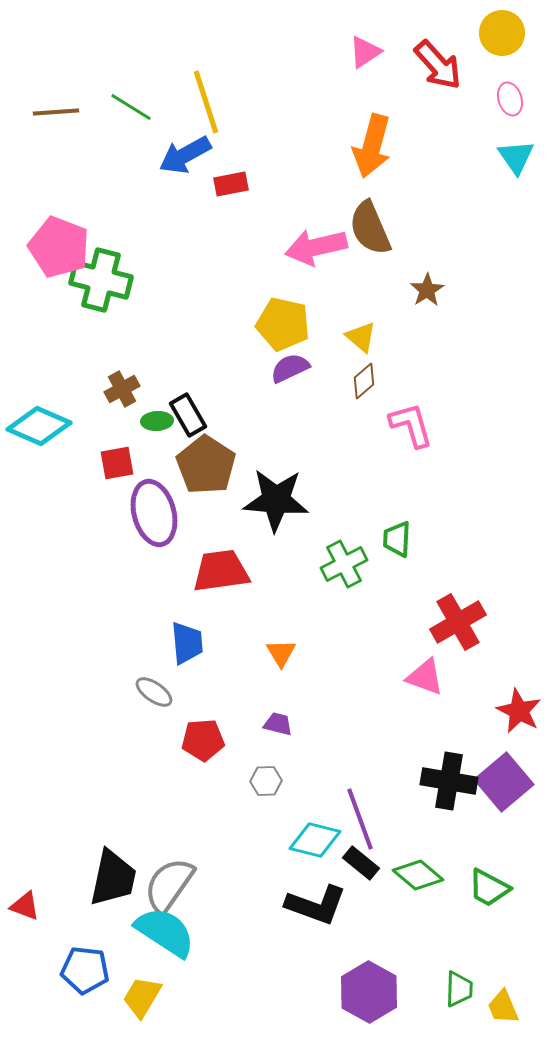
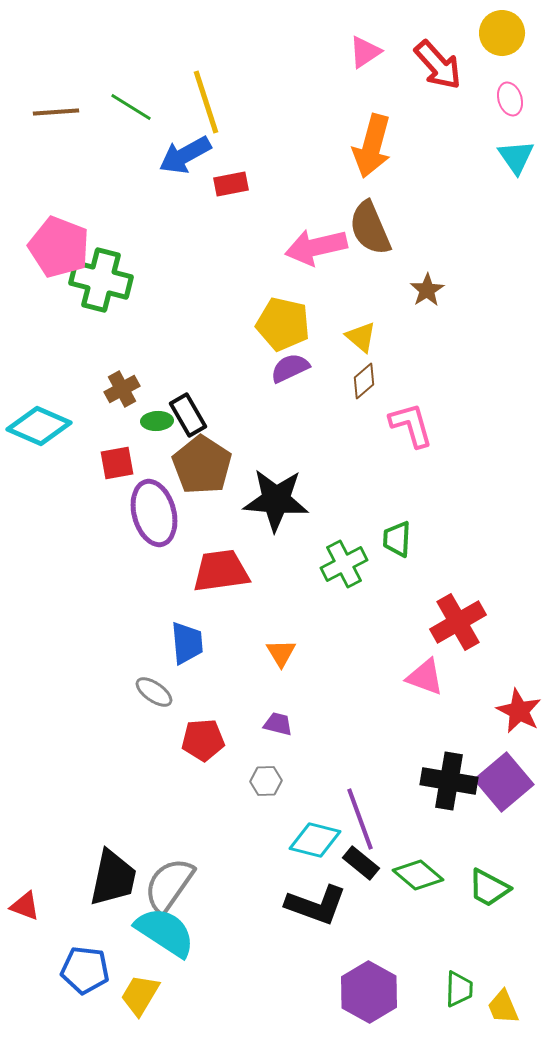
brown pentagon at (206, 465): moved 4 px left
yellow trapezoid at (142, 997): moved 2 px left, 2 px up
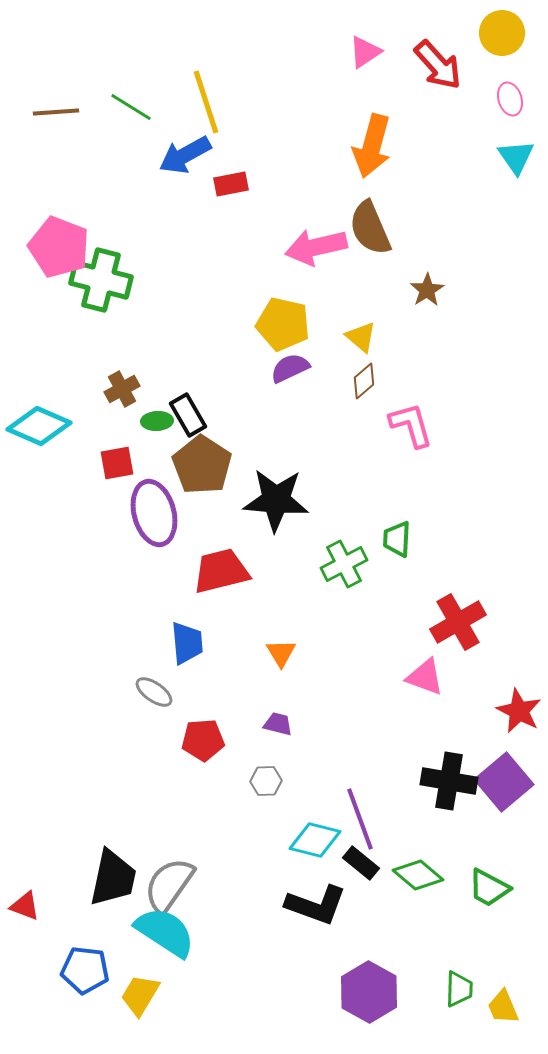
red trapezoid at (221, 571): rotated 6 degrees counterclockwise
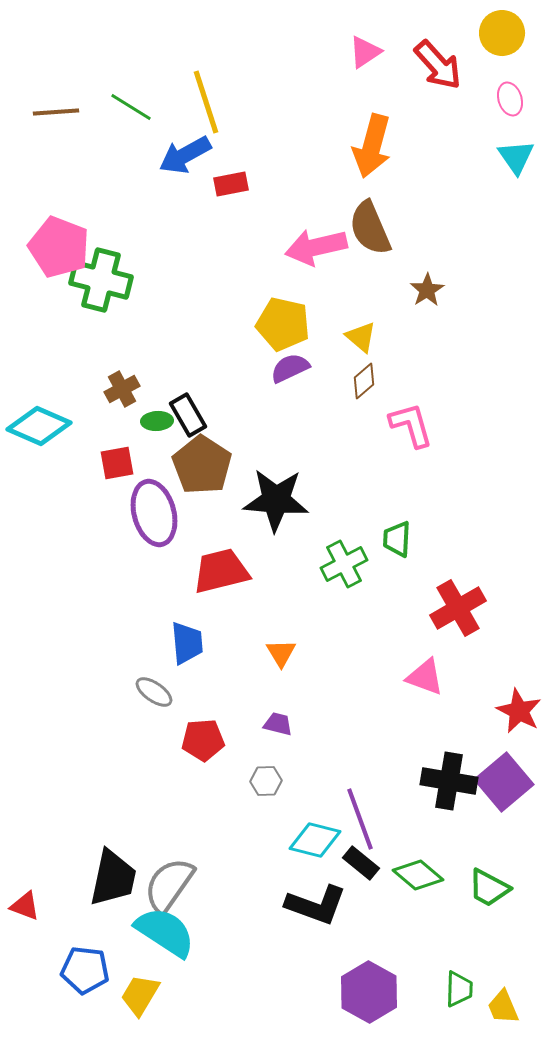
red cross at (458, 622): moved 14 px up
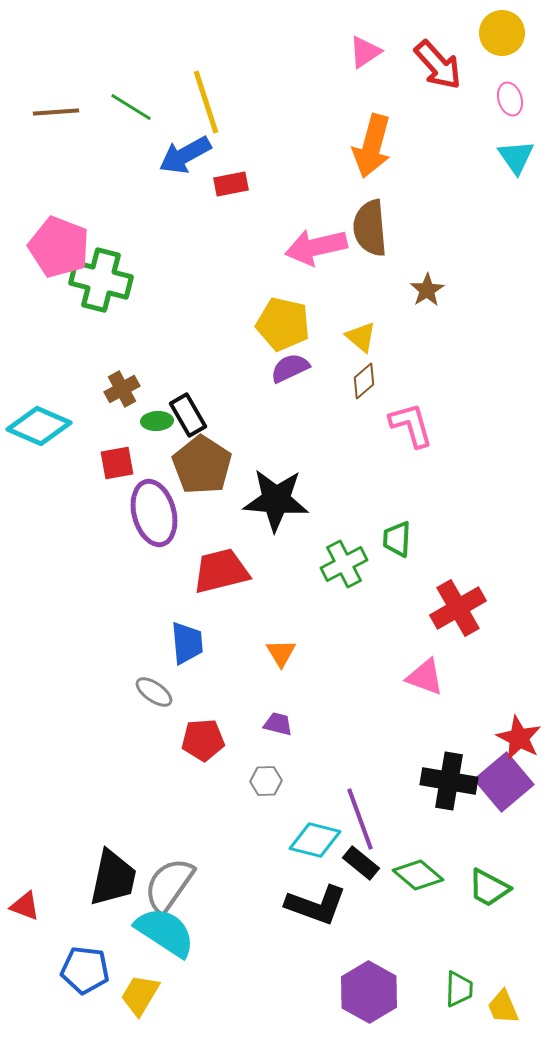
brown semicircle at (370, 228): rotated 18 degrees clockwise
red star at (519, 711): moved 27 px down
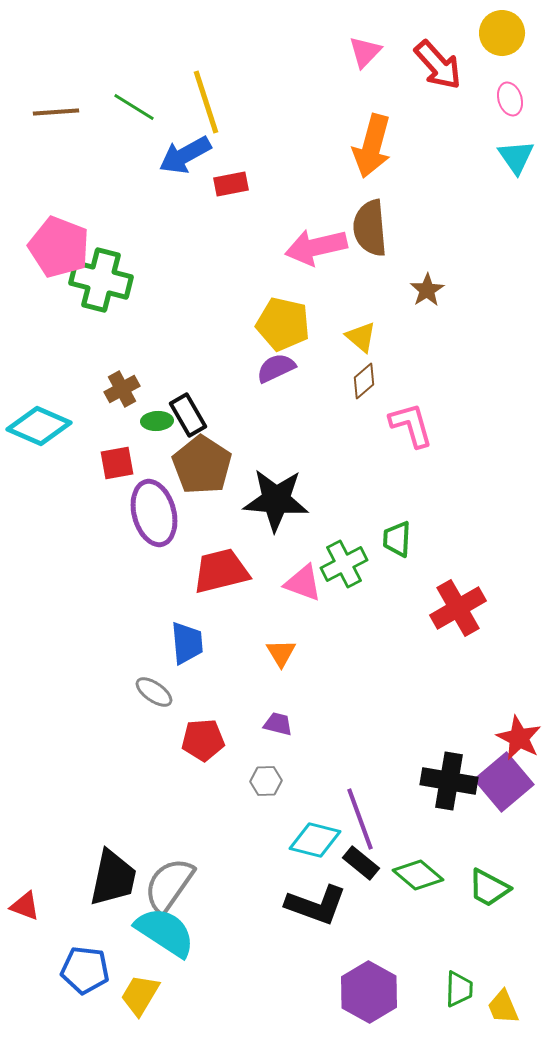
pink triangle at (365, 52): rotated 12 degrees counterclockwise
green line at (131, 107): moved 3 px right
purple semicircle at (290, 368): moved 14 px left
pink triangle at (425, 677): moved 122 px left, 94 px up
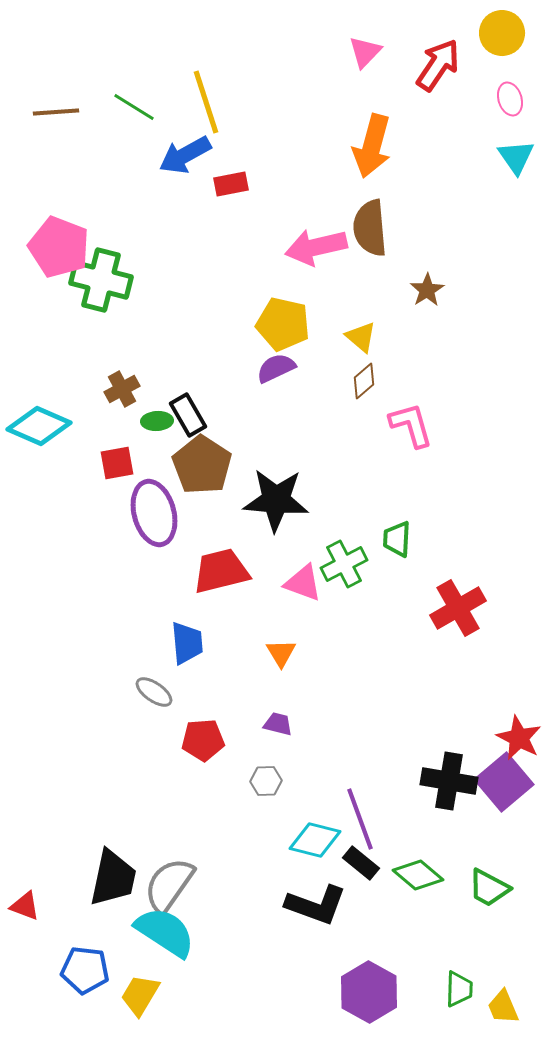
red arrow at (438, 65): rotated 104 degrees counterclockwise
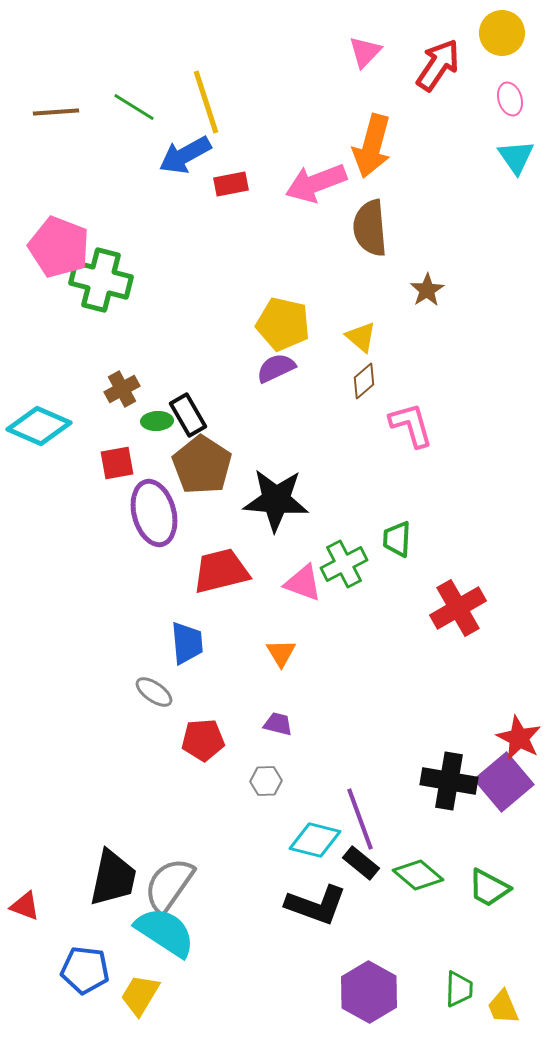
pink arrow at (316, 247): moved 64 px up; rotated 8 degrees counterclockwise
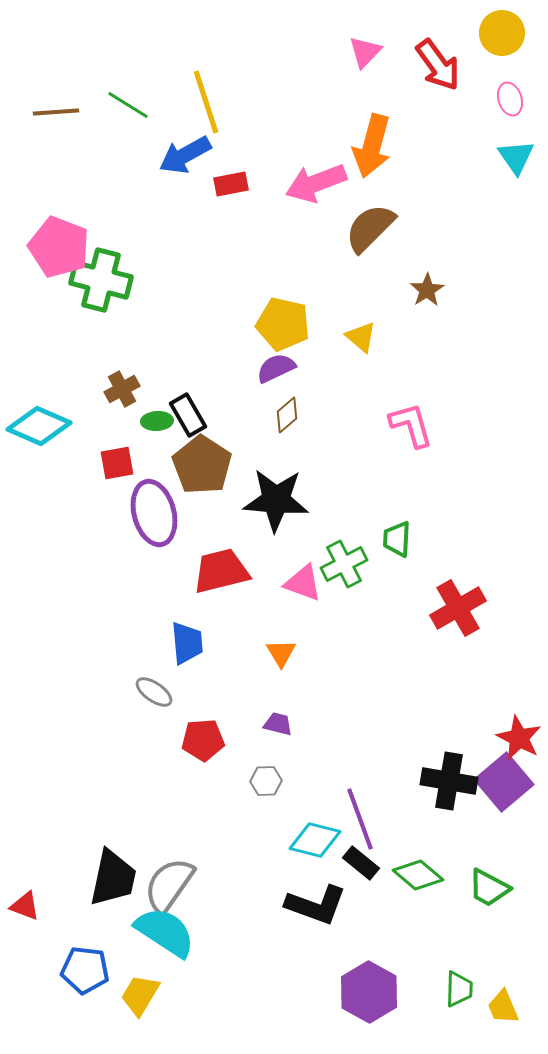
red arrow at (438, 65): rotated 110 degrees clockwise
green line at (134, 107): moved 6 px left, 2 px up
brown semicircle at (370, 228): rotated 50 degrees clockwise
brown diamond at (364, 381): moved 77 px left, 34 px down
